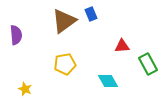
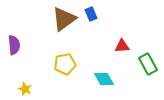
brown triangle: moved 2 px up
purple semicircle: moved 2 px left, 10 px down
cyan diamond: moved 4 px left, 2 px up
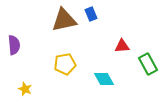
brown triangle: moved 1 px down; rotated 24 degrees clockwise
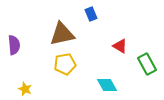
brown triangle: moved 2 px left, 14 px down
red triangle: moved 2 px left; rotated 35 degrees clockwise
green rectangle: moved 1 px left
cyan diamond: moved 3 px right, 6 px down
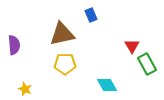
blue rectangle: moved 1 px down
red triangle: moved 12 px right; rotated 28 degrees clockwise
yellow pentagon: rotated 10 degrees clockwise
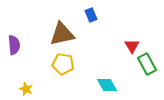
yellow pentagon: moved 2 px left; rotated 10 degrees clockwise
yellow star: moved 1 px right
